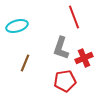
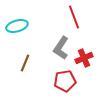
gray L-shape: rotated 15 degrees clockwise
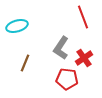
red line: moved 9 px right
red cross: rotated 12 degrees counterclockwise
red pentagon: moved 2 px right, 2 px up; rotated 15 degrees clockwise
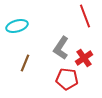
red line: moved 2 px right, 1 px up
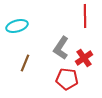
red line: rotated 20 degrees clockwise
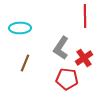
cyan ellipse: moved 3 px right, 2 px down; rotated 15 degrees clockwise
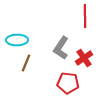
cyan ellipse: moved 3 px left, 12 px down
brown line: moved 1 px right
red pentagon: moved 1 px right, 4 px down
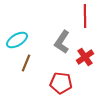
cyan ellipse: rotated 30 degrees counterclockwise
gray L-shape: moved 1 px right, 6 px up
red cross: moved 1 px right, 1 px up
red pentagon: moved 7 px left
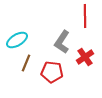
red pentagon: moved 9 px left, 11 px up
